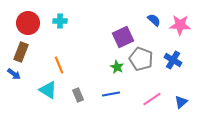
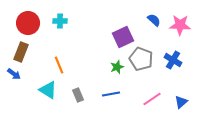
green star: rotated 24 degrees clockwise
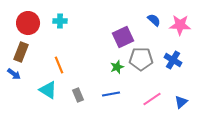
gray pentagon: rotated 20 degrees counterclockwise
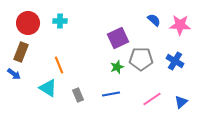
purple square: moved 5 px left, 1 px down
blue cross: moved 2 px right, 1 px down
cyan triangle: moved 2 px up
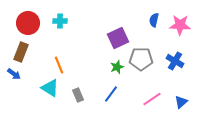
blue semicircle: rotated 120 degrees counterclockwise
cyan triangle: moved 2 px right
blue line: rotated 42 degrees counterclockwise
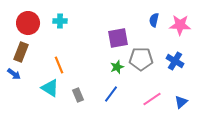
purple square: rotated 15 degrees clockwise
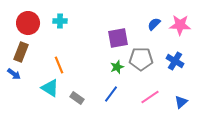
blue semicircle: moved 4 px down; rotated 32 degrees clockwise
gray rectangle: moved 1 px left, 3 px down; rotated 32 degrees counterclockwise
pink line: moved 2 px left, 2 px up
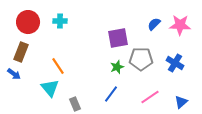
red circle: moved 1 px up
blue cross: moved 2 px down
orange line: moved 1 px left, 1 px down; rotated 12 degrees counterclockwise
cyan triangle: rotated 18 degrees clockwise
gray rectangle: moved 2 px left, 6 px down; rotated 32 degrees clockwise
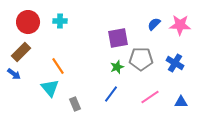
brown rectangle: rotated 24 degrees clockwise
blue triangle: rotated 40 degrees clockwise
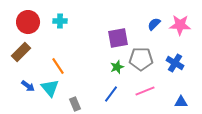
blue arrow: moved 14 px right, 12 px down
pink line: moved 5 px left, 6 px up; rotated 12 degrees clockwise
